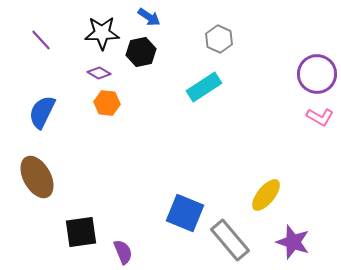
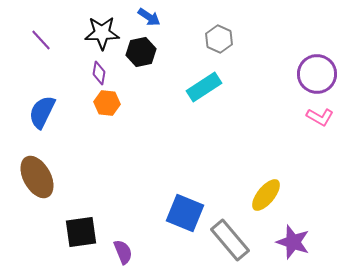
purple diamond: rotated 70 degrees clockwise
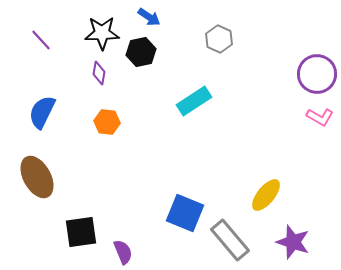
cyan rectangle: moved 10 px left, 14 px down
orange hexagon: moved 19 px down
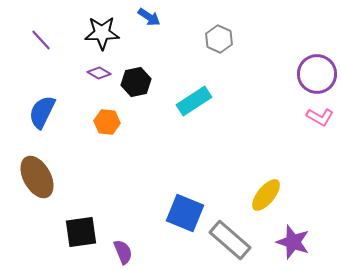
black hexagon: moved 5 px left, 30 px down
purple diamond: rotated 70 degrees counterclockwise
gray rectangle: rotated 9 degrees counterclockwise
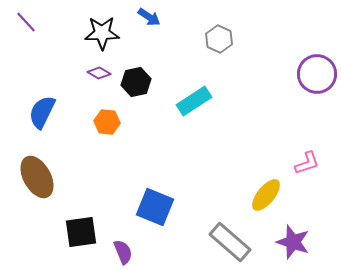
purple line: moved 15 px left, 18 px up
pink L-shape: moved 13 px left, 46 px down; rotated 48 degrees counterclockwise
blue square: moved 30 px left, 6 px up
gray rectangle: moved 2 px down
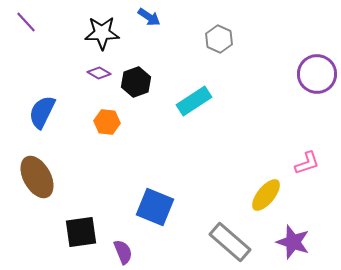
black hexagon: rotated 8 degrees counterclockwise
